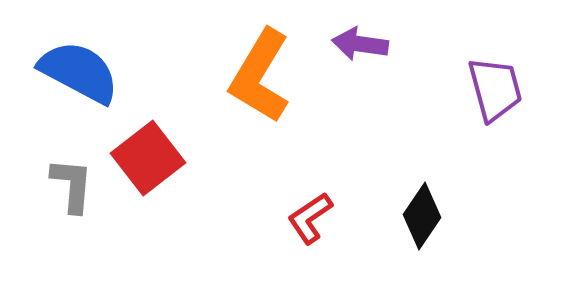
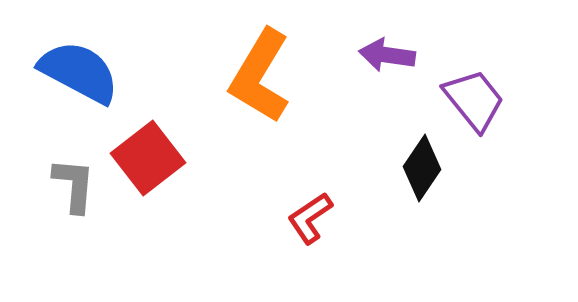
purple arrow: moved 27 px right, 11 px down
purple trapezoid: moved 21 px left, 11 px down; rotated 24 degrees counterclockwise
gray L-shape: moved 2 px right
black diamond: moved 48 px up
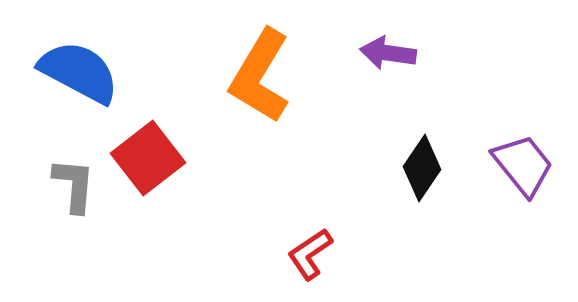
purple arrow: moved 1 px right, 2 px up
purple trapezoid: moved 49 px right, 65 px down
red L-shape: moved 36 px down
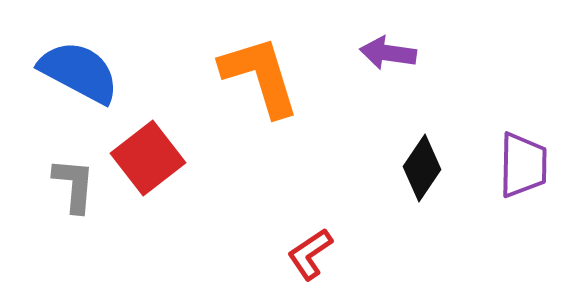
orange L-shape: rotated 132 degrees clockwise
purple trapezoid: rotated 40 degrees clockwise
